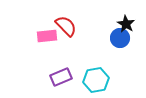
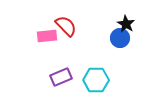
cyan hexagon: rotated 10 degrees clockwise
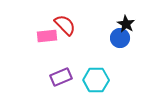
red semicircle: moved 1 px left, 1 px up
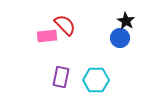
black star: moved 3 px up
purple rectangle: rotated 55 degrees counterclockwise
